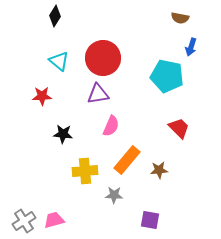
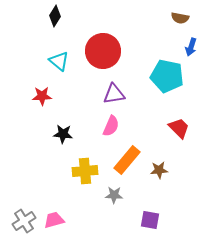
red circle: moved 7 px up
purple triangle: moved 16 px right
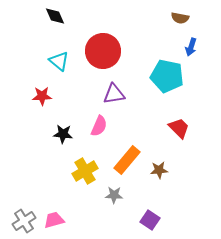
black diamond: rotated 55 degrees counterclockwise
pink semicircle: moved 12 px left
yellow cross: rotated 25 degrees counterclockwise
purple square: rotated 24 degrees clockwise
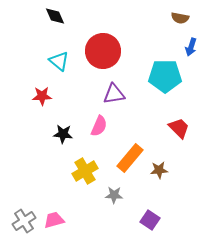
cyan pentagon: moved 2 px left; rotated 12 degrees counterclockwise
orange rectangle: moved 3 px right, 2 px up
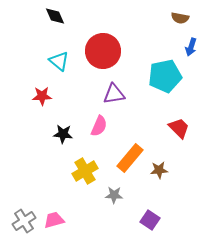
cyan pentagon: rotated 12 degrees counterclockwise
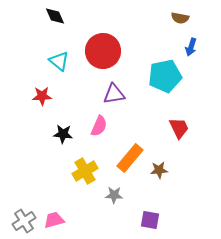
red trapezoid: rotated 20 degrees clockwise
purple square: rotated 24 degrees counterclockwise
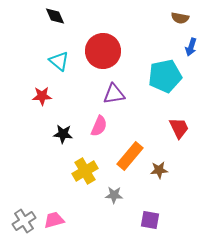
orange rectangle: moved 2 px up
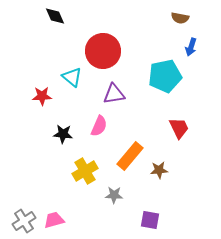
cyan triangle: moved 13 px right, 16 px down
